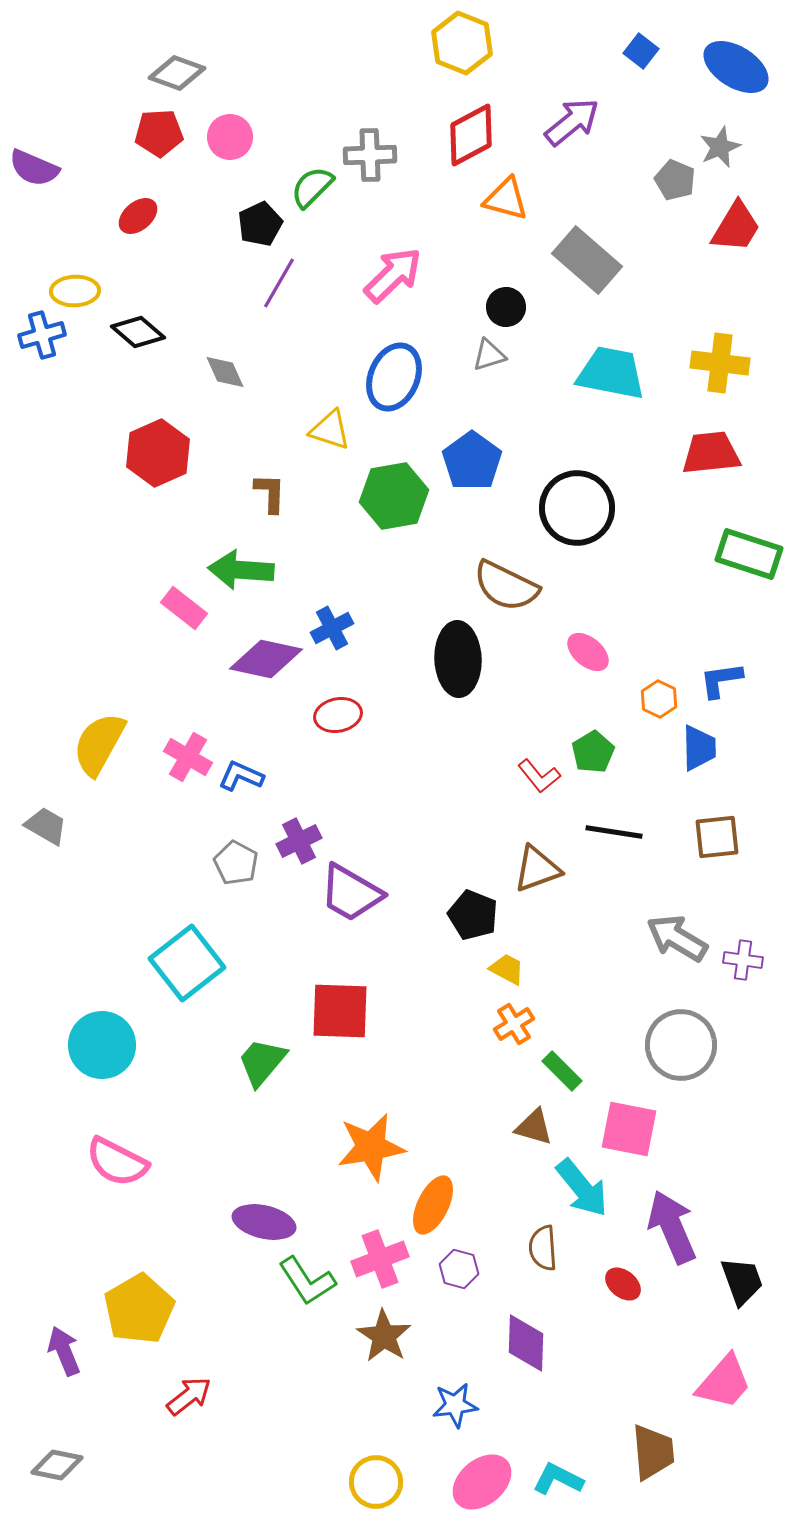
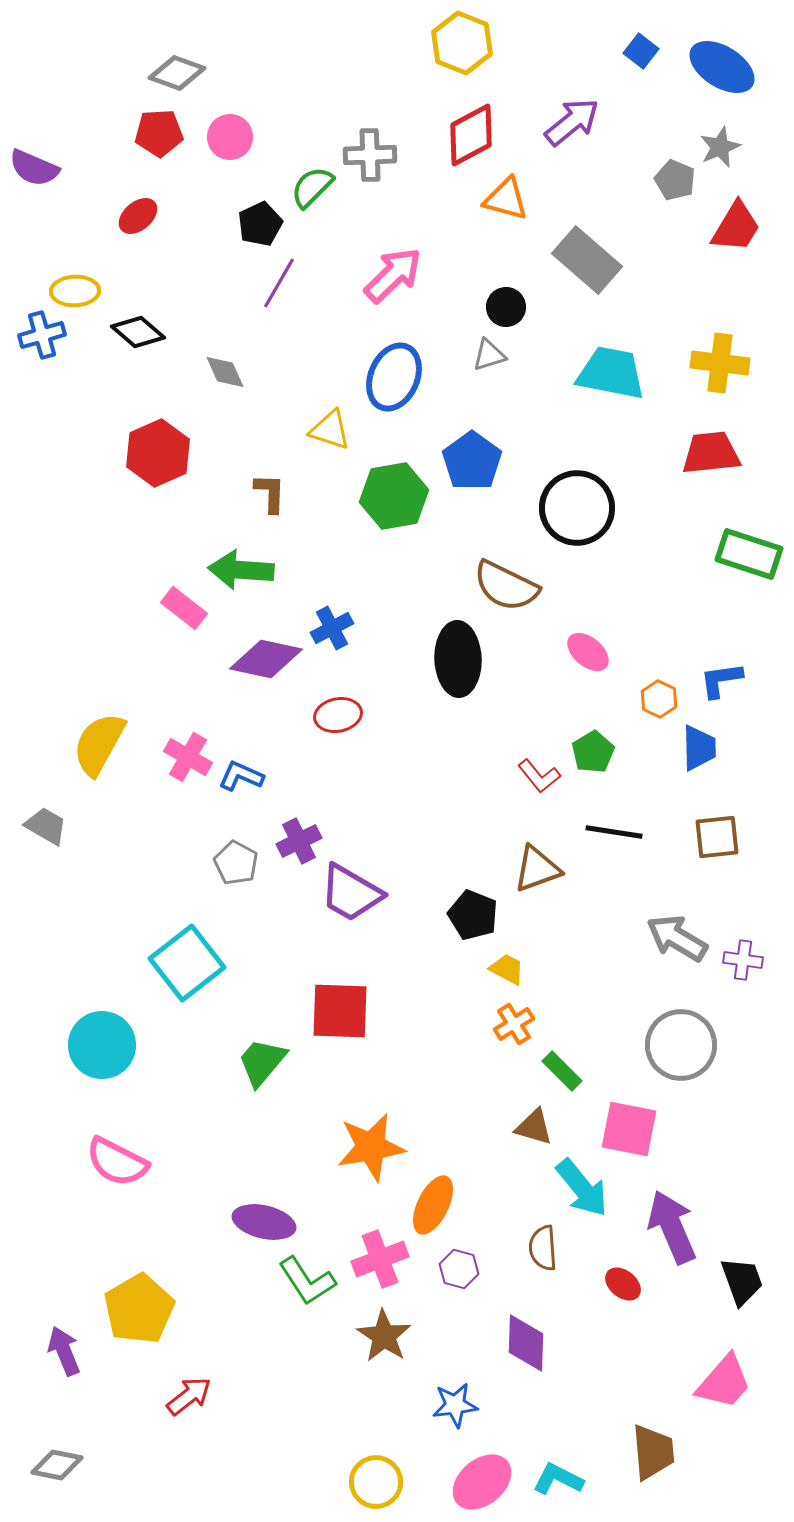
blue ellipse at (736, 67): moved 14 px left
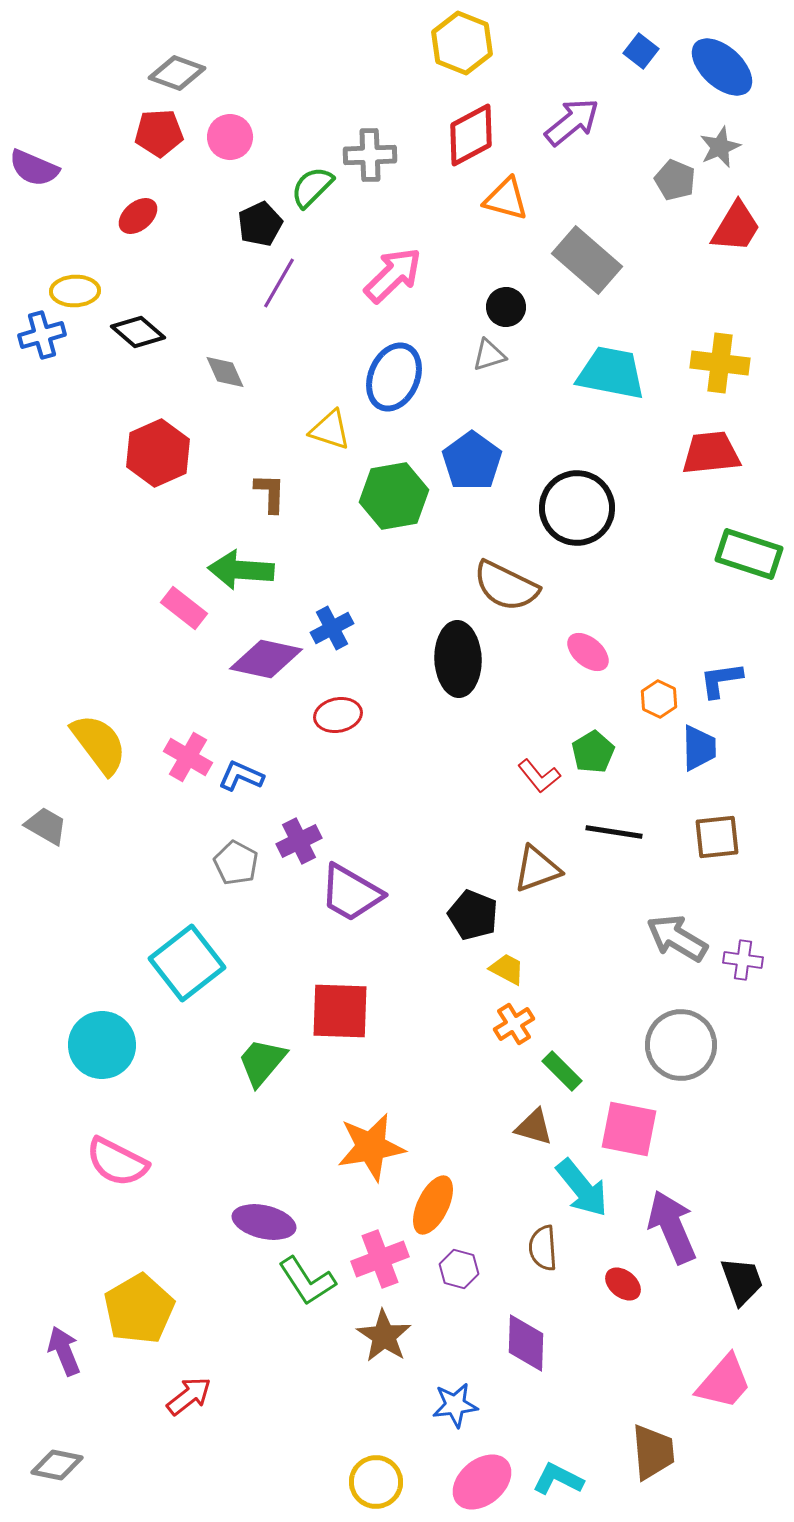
blue ellipse at (722, 67): rotated 10 degrees clockwise
yellow semicircle at (99, 744): rotated 114 degrees clockwise
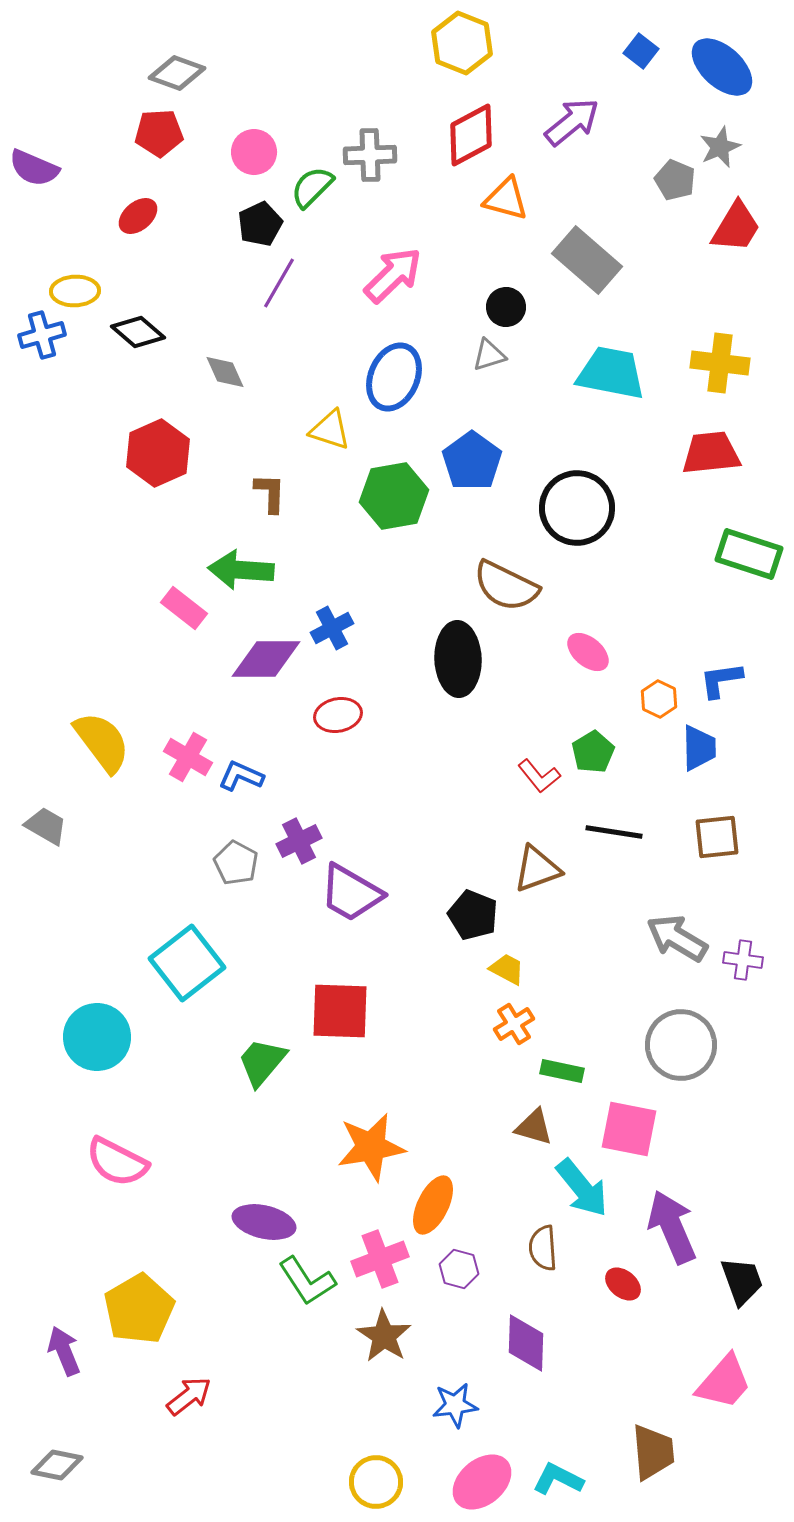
pink circle at (230, 137): moved 24 px right, 15 px down
purple diamond at (266, 659): rotated 12 degrees counterclockwise
yellow semicircle at (99, 744): moved 3 px right, 2 px up
cyan circle at (102, 1045): moved 5 px left, 8 px up
green rectangle at (562, 1071): rotated 33 degrees counterclockwise
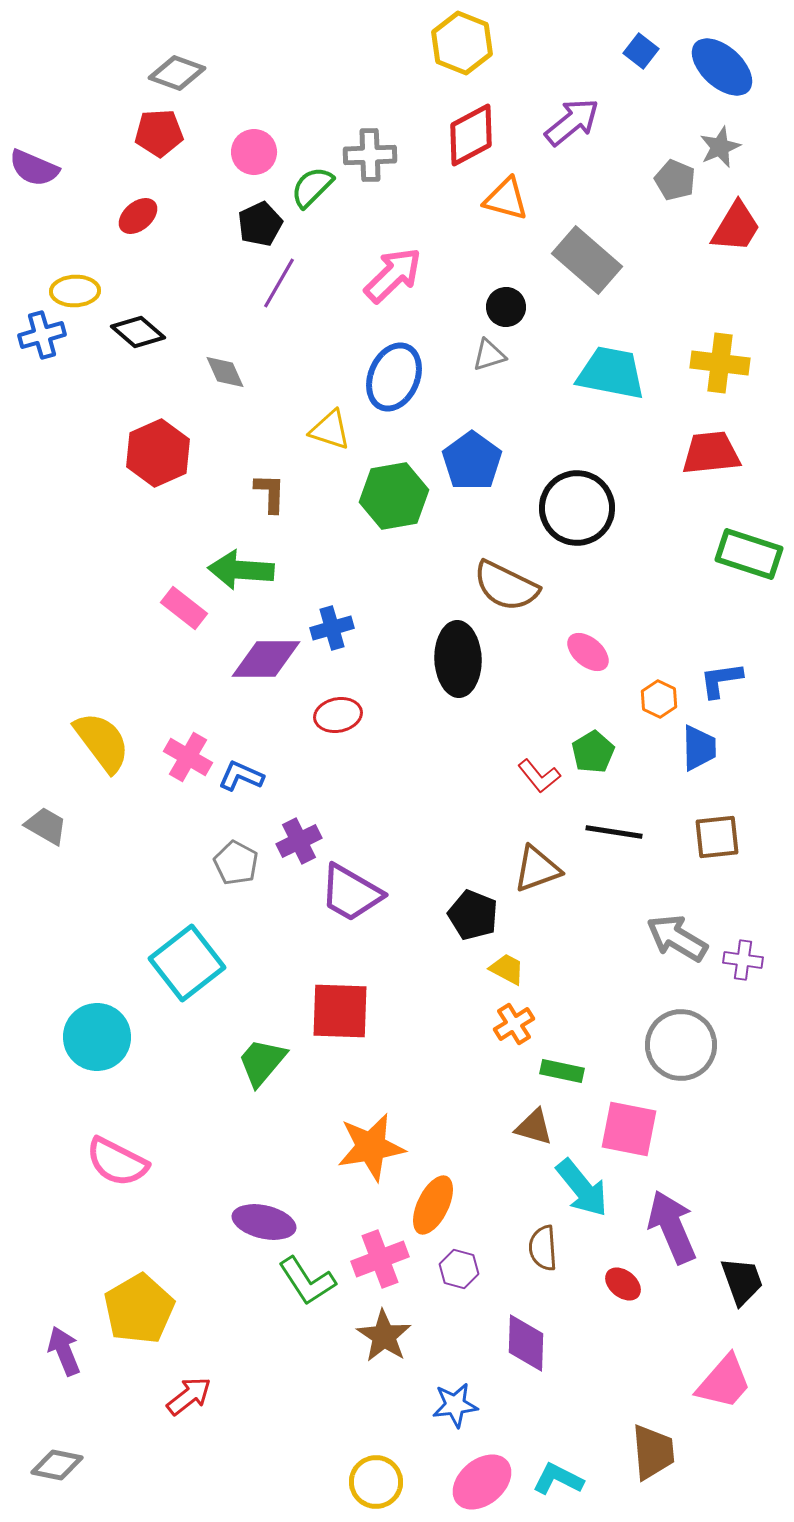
blue cross at (332, 628): rotated 12 degrees clockwise
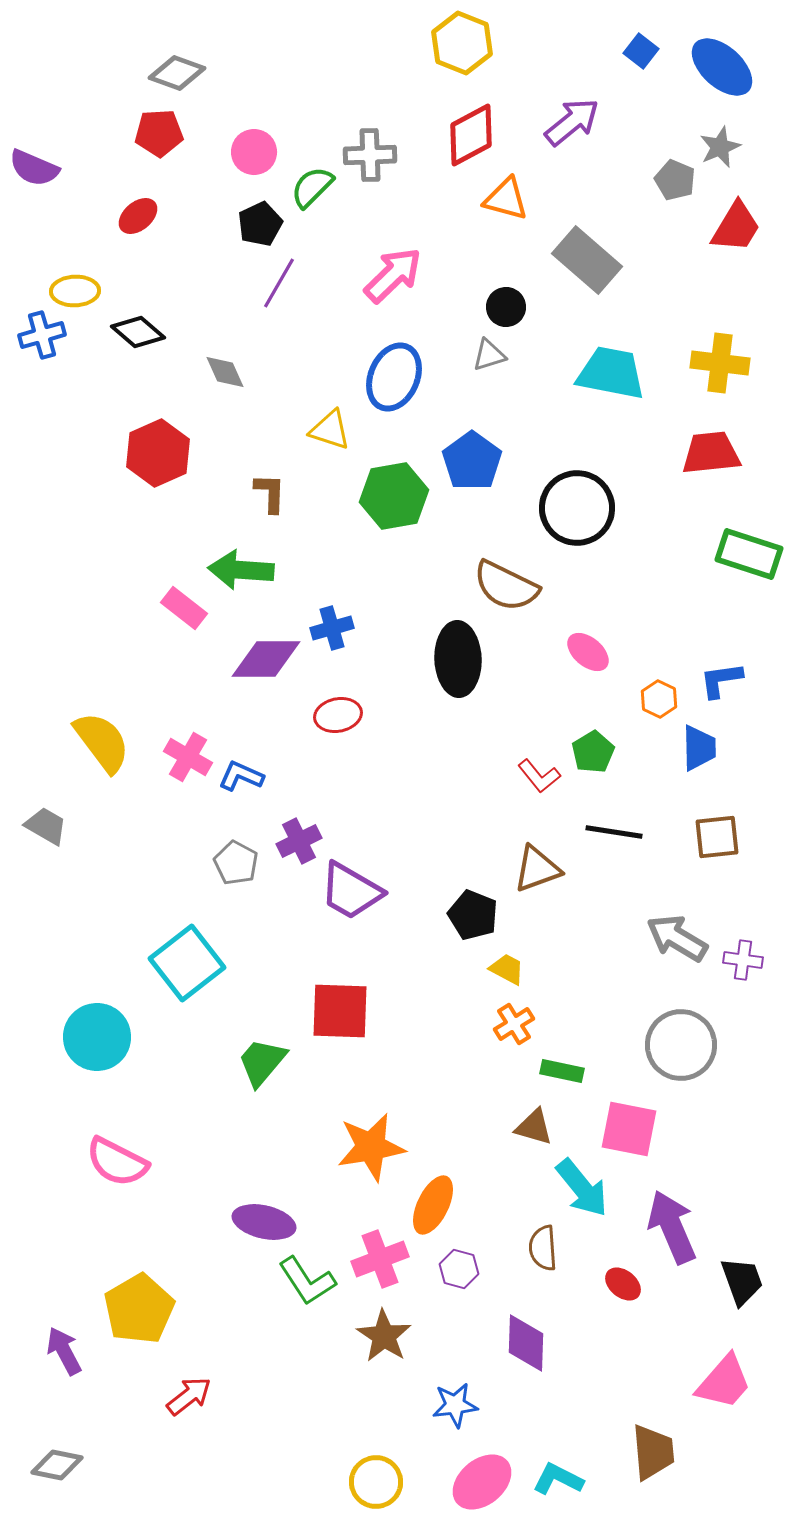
purple trapezoid at (351, 893): moved 2 px up
purple arrow at (64, 1351): rotated 6 degrees counterclockwise
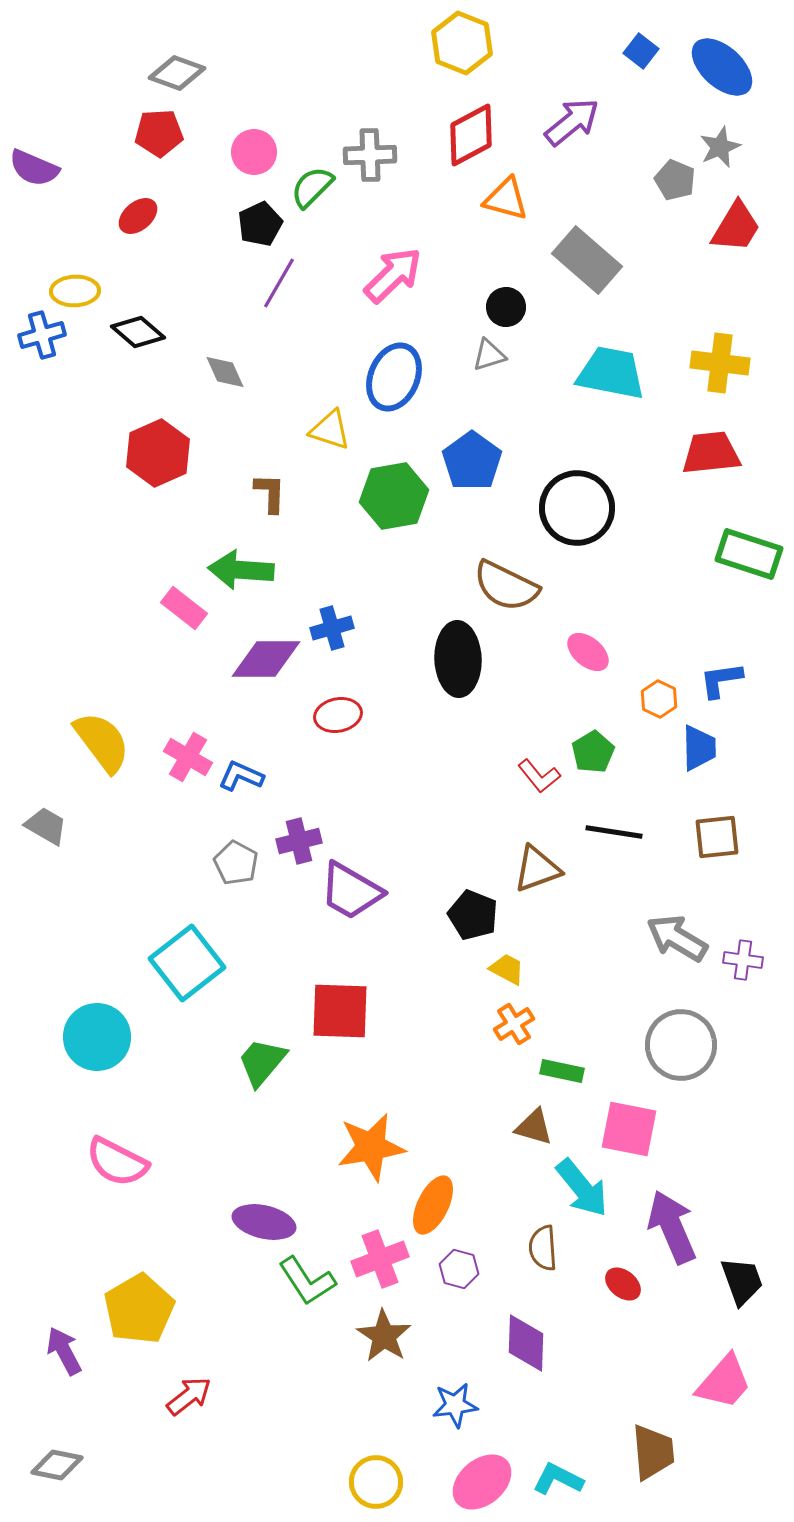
purple cross at (299, 841): rotated 12 degrees clockwise
